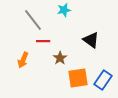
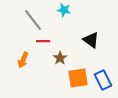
cyan star: rotated 24 degrees clockwise
blue rectangle: rotated 60 degrees counterclockwise
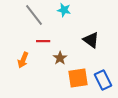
gray line: moved 1 px right, 5 px up
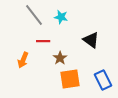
cyan star: moved 3 px left, 7 px down
orange square: moved 8 px left, 1 px down
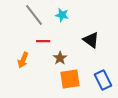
cyan star: moved 1 px right, 2 px up
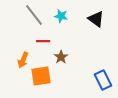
cyan star: moved 1 px left, 1 px down
black triangle: moved 5 px right, 21 px up
brown star: moved 1 px right, 1 px up
orange square: moved 29 px left, 3 px up
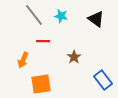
brown star: moved 13 px right
orange square: moved 8 px down
blue rectangle: rotated 12 degrees counterclockwise
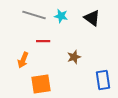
gray line: rotated 35 degrees counterclockwise
black triangle: moved 4 px left, 1 px up
brown star: rotated 16 degrees clockwise
blue rectangle: rotated 30 degrees clockwise
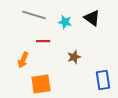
cyan star: moved 4 px right, 6 px down
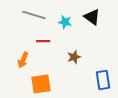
black triangle: moved 1 px up
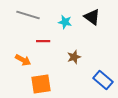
gray line: moved 6 px left
orange arrow: rotated 84 degrees counterclockwise
blue rectangle: rotated 42 degrees counterclockwise
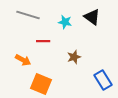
blue rectangle: rotated 18 degrees clockwise
orange square: rotated 30 degrees clockwise
